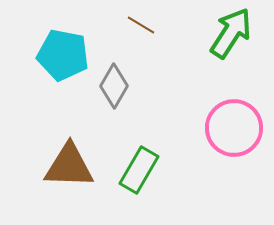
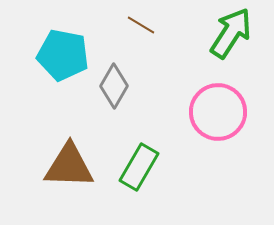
pink circle: moved 16 px left, 16 px up
green rectangle: moved 3 px up
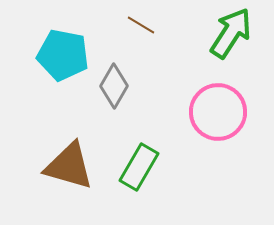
brown triangle: rotated 14 degrees clockwise
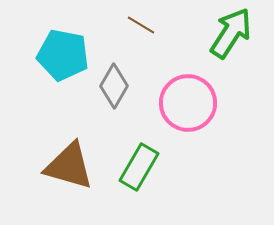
pink circle: moved 30 px left, 9 px up
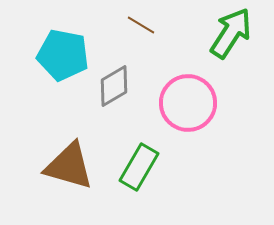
gray diamond: rotated 30 degrees clockwise
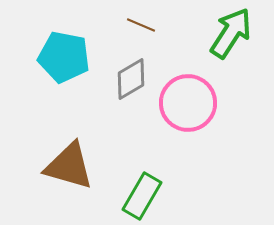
brown line: rotated 8 degrees counterclockwise
cyan pentagon: moved 1 px right, 2 px down
gray diamond: moved 17 px right, 7 px up
green rectangle: moved 3 px right, 29 px down
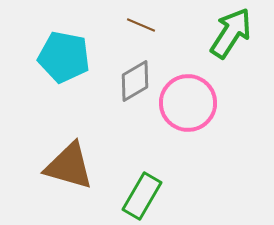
gray diamond: moved 4 px right, 2 px down
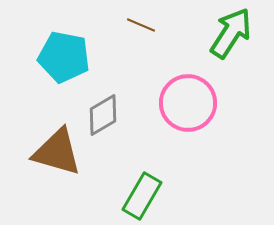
gray diamond: moved 32 px left, 34 px down
brown triangle: moved 12 px left, 14 px up
